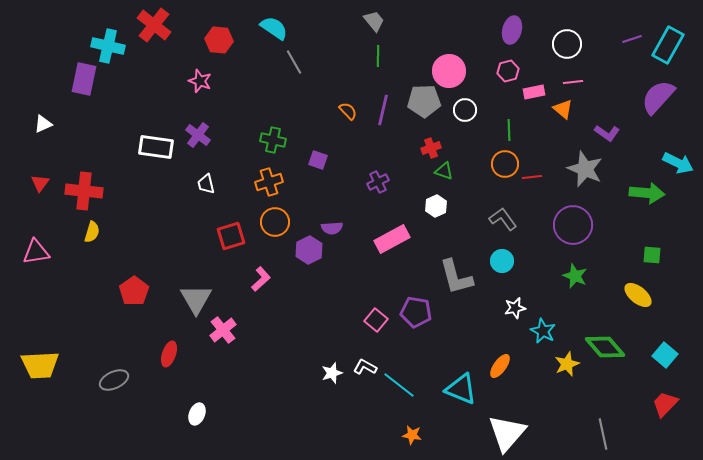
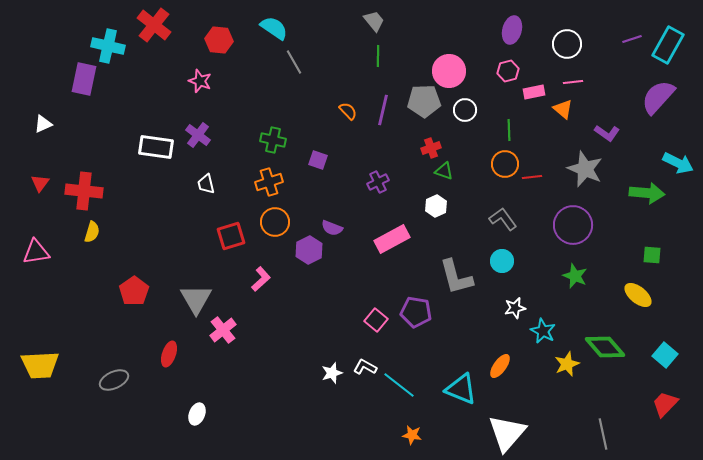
purple semicircle at (332, 228): rotated 25 degrees clockwise
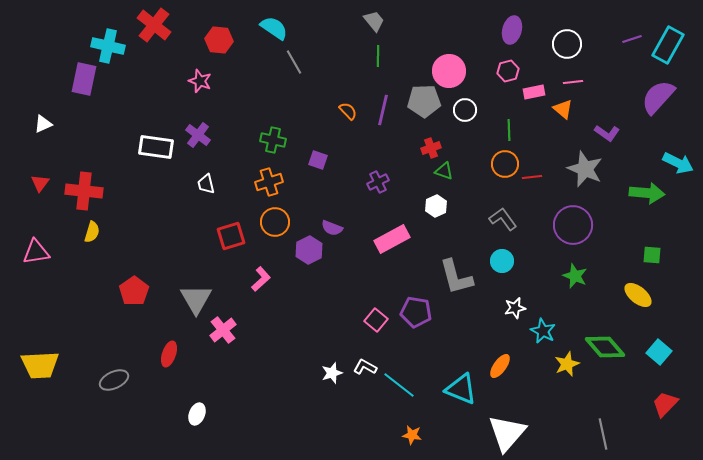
cyan square at (665, 355): moved 6 px left, 3 px up
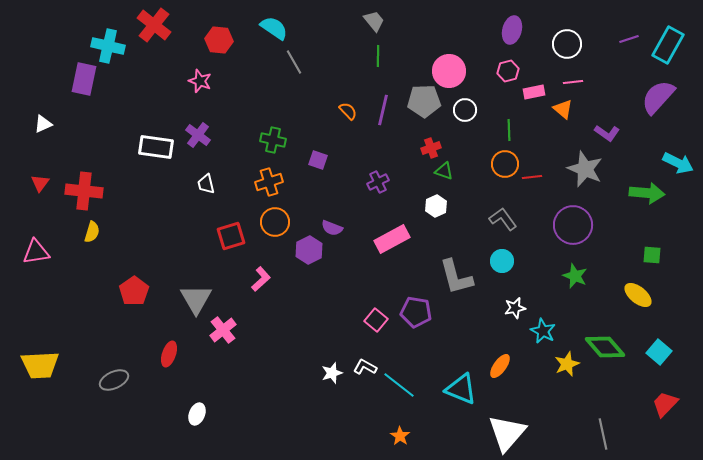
purple line at (632, 39): moved 3 px left
orange star at (412, 435): moved 12 px left, 1 px down; rotated 24 degrees clockwise
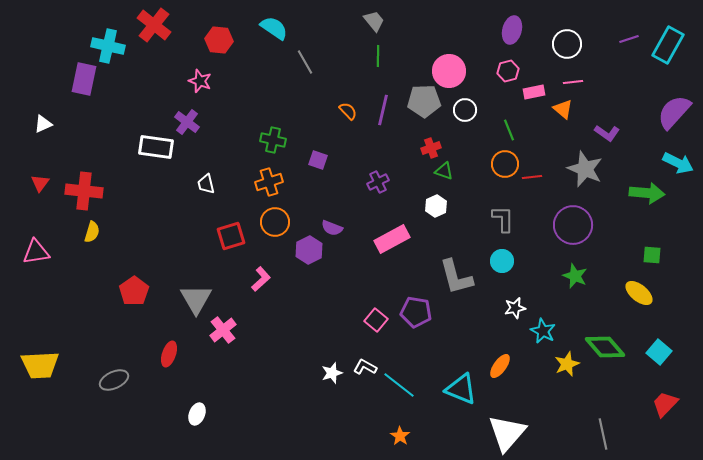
gray line at (294, 62): moved 11 px right
purple semicircle at (658, 97): moved 16 px right, 15 px down
green line at (509, 130): rotated 20 degrees counterclockwise
purple cross at (198, 135): moved 11 px left, 13 px up
gray L-shape at (503, 219): rotated 36 degrees clockwise
yellow ellipse at (638, 295): moved 1 px right, 2 px up
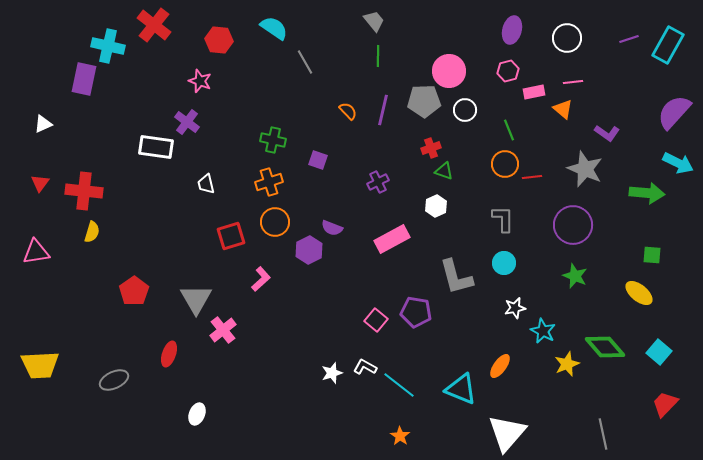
white circle at (567, 44): moved 6 px up
cyan circle at (502, 261): moved 2 px right, 2 px down
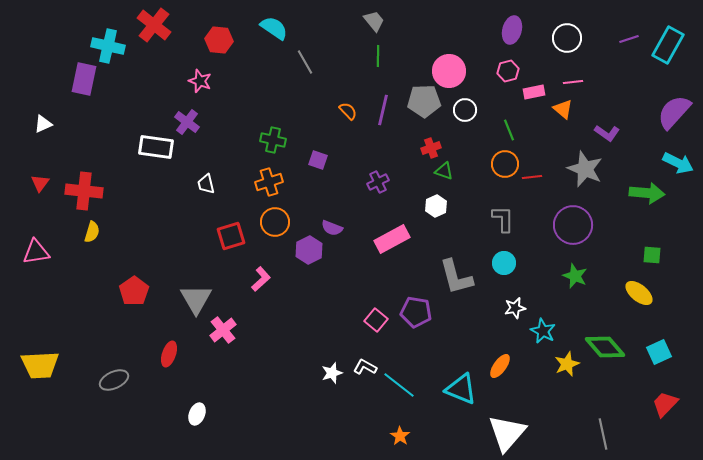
cyan square at (659, 352): rotated 25 degrees clockwise
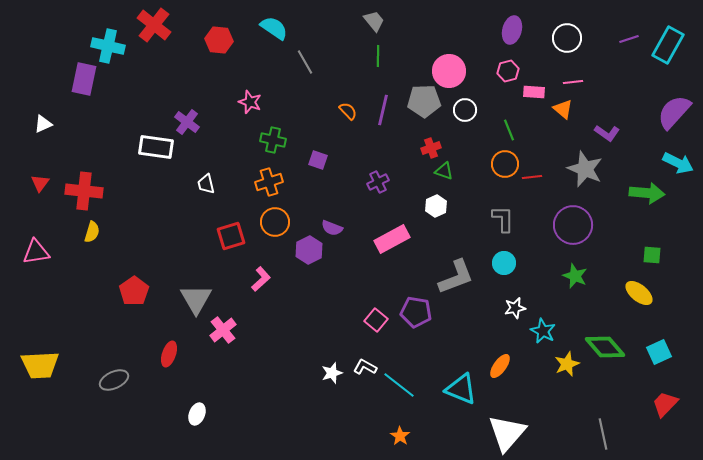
pink star at (200, 81): moved 50 px right, 21 px down
pink rectangle at (534, 92): rotated 15 degrees clockwise
gray L-shape at (456, 277): rotated 96 degrees counterclockwise
